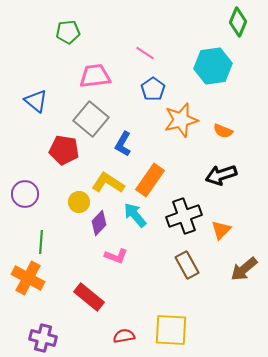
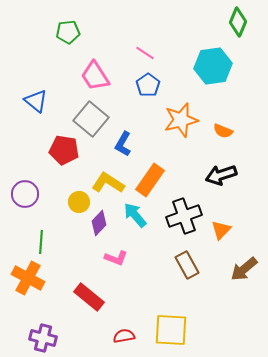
pink trapezoid: rotated 116 degrees counterclockwise
blue pentagon: moved 5 px left, 4 px up
pink L-shape: moved 2 px down
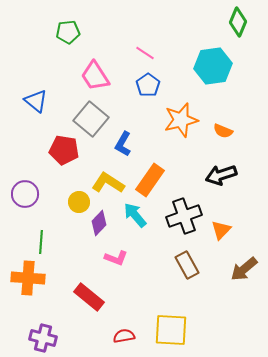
orange cross: rotated 24 degrees counterclockwise
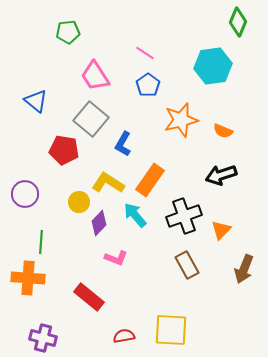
brown arrow: rotated 28 degrees counterclockwise
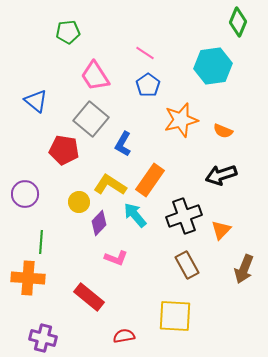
yellow L-shape: moved 2 px right, 2 px down
yellow square: moved 4 px right, 14 px up
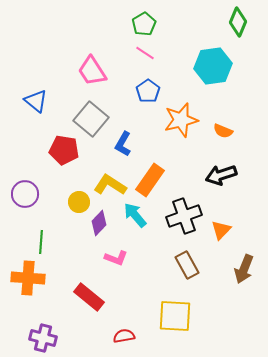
green pentagon: moved 76 px right, 8 px up; rotated 25 degrees counterclockwise
pink trapezoid: moved 3 px left, 5 px up
blue pentagon: moved 6 px down
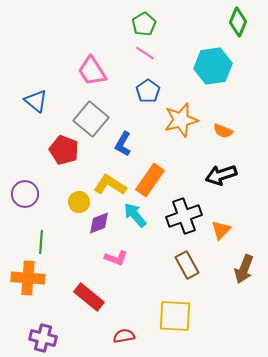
red pentagon: rotated 12 degrees clockwise
purple diamond: rotated 25 degrees clockwise
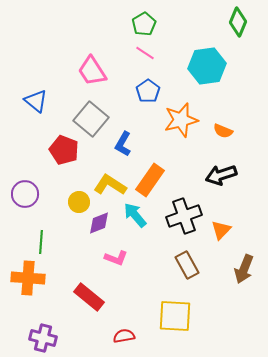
cyan hexagon: moved 6 px left
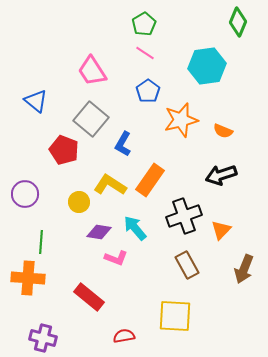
cyan arrow: moved 13 px down
purple diamond: moved 9 px down; rotated 30 degrees clockwise
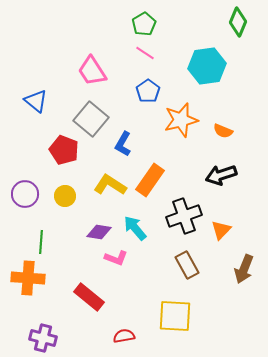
yellow circle: moved 14 px left, 6 px up
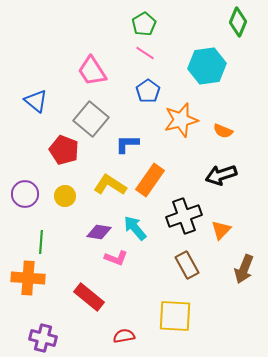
blue L-shape: moved 4 px right; rotated 60 degrees clockwise
